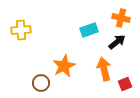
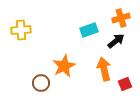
orange cross: rotated 30 degrees counterclockwise
black arrow: moved 1 px left, 1 px up
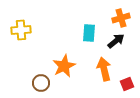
cyan rectangle: moved 3 px down; rotated 66 degrees counterclockwise
red square: moved 2 px right
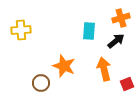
cyan rectangle: moved 2 px up
orange star: rotated 25 degrees counterclockwise
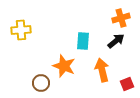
cyan rectangle: moved 6 px left, 10 px down
orange arrow: moved 2 px left, 1 px down
